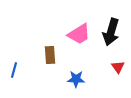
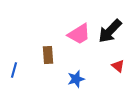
black arrow: moved 1 px left, 1 px up; rotated 28 degrees clockwise
brown rectangle: moved 2 px left
red triangle: moved 1 px up; rotated 16 degrees counterclockwise
blue star: rotated 18 degrees counterclockwise
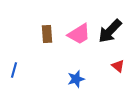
brown rectangle: moved 1 px left, 21 px up
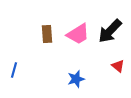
pink trapezoid: moved 1 px left
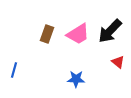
brown rectangle: rotated 24 degrees clockwise
red triangle: moved 4 px up
blue star: rotated 18 degrees clockwise
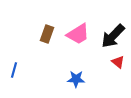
black arrow: moved 3 px right, 5 px down
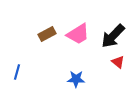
brown rectangle: rotated 42 degrees clockwise
blue line: moved 3 px right, 2 px down
